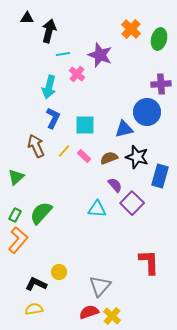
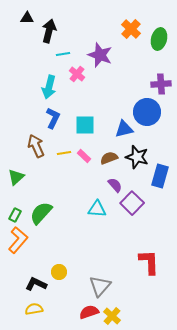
yellow line: moved 2 px down; rotated 40 degrees clockwise
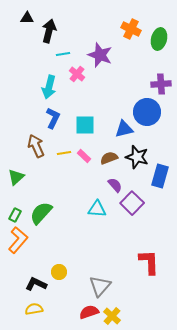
orange cross: rotated 18 degrees counterclockwise
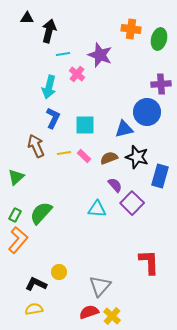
orange cross: rotated 18 degrees counterclockwise
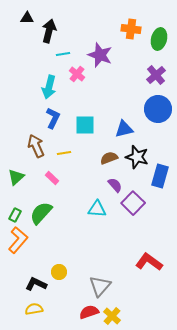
purple cross: moved 5 px left, 9 px up; rotated 36 degrees counterclockwise
blue circle: moved 11 px right, 3 px up
pink rectangle: moved 32 px left, 22 px down
purple square: moved 1 px right
red L-shape: rotated 52 degrees counterclockwise
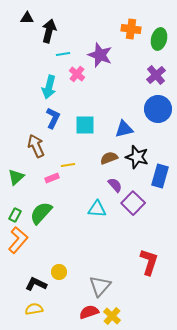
yellow line: moved 4 px right, 12 px down
pink rectangle: rotated 64 degrees counterclockwise
red L-shape: rotated 72 degrees clockwise
